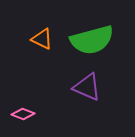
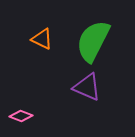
green semicircle: moved 1 px right, 1 px down; rotated 132 degrees clockwise
pink diamond: moved 2 px left, 2 px down
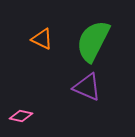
pink diamond: rotated 10 degrees counterclockwise
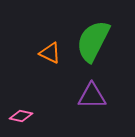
orange triangle: moved 8 px right, 14 px down
purple triangle: moved 5 px right, 9 px down; rotated 24 degrees counterclockwise
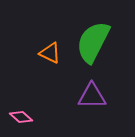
green semicircle: moved 1 px down
pink diamond: moved 1 px down; rotated 30 degrees clockwise
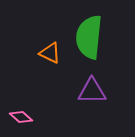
green semicircle: moved 4 px left, 5 px up; rotated 21 degrees counterclockwise
purple triangle: moved 5 px up
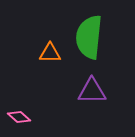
orange triangle: rotated 25 degrees counterclockwise
pink diamond: moved 2 px left
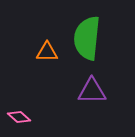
green semicircle: moved 2 px left, 1 px down
orange triangle: moved 3 px left, 1 px up
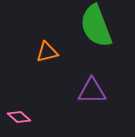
green semicircle: moved 9 px right, 12 px up; rotated 27 degrees counterclockwise
orange triangle: rotated 15 degrees counterclockwise
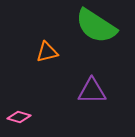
green semicircle: rotated 36 degrees counterclockwise
pink diamond: rotated 25 degrees counterclockwise
